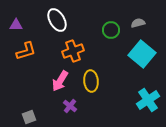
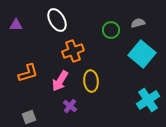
orange L-shape: moved 2 px right, 22 px down
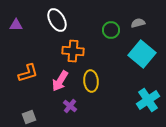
orange cross: rotated 25 degrees clockwise
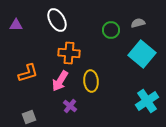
orange cross: moved 4 px left, 2 px down
cyan cross: moved 1 px left, 1 px down
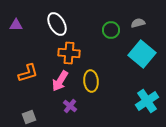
white ellipse: moved 4 px down
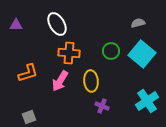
green circle: moved 21 px down
purple cross: moved 32 px right; rotated 16 degrees counterclockwise
